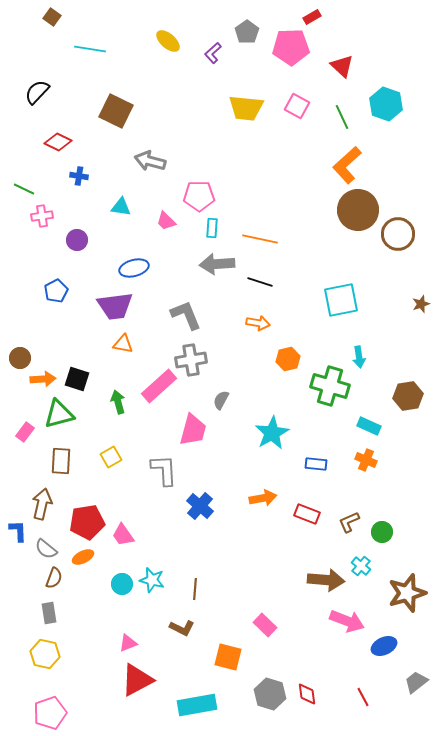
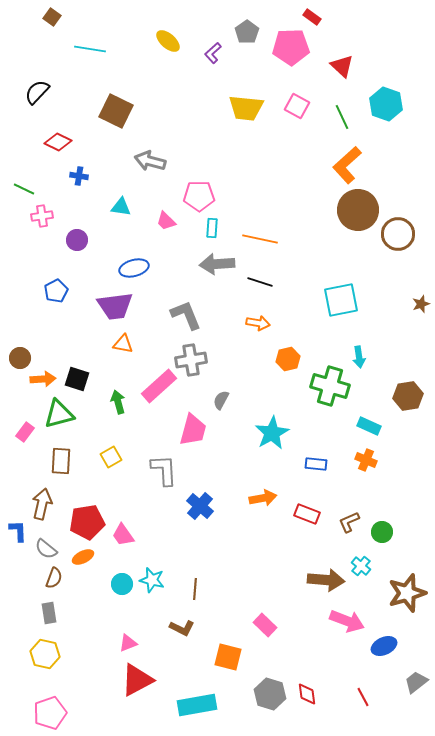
red rectangle at (312, 17): rotated 66 degrees clockwise
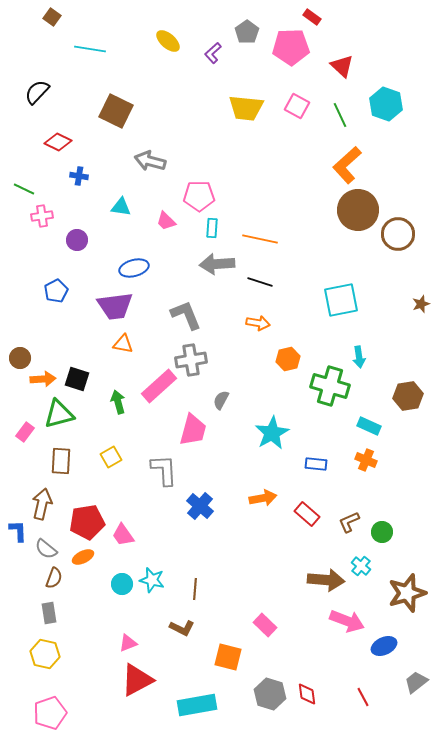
green line at (342, 117): moved 2 px left, 2 px up
red rectangle at (307, 514): rotated 20 degrees clockwise
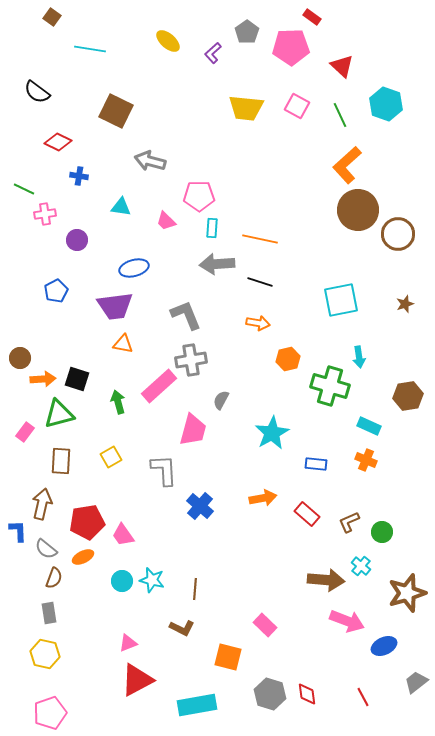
black semicircle at (37, 92): rotated 96 degrees counterclockwise
pink cross at (42, 216): moved 3 px right, 2 px up
brown star at (421, 304): moved 16 px left
cyan circle at (122, 584): moved 3 px up
